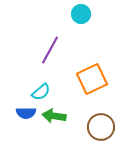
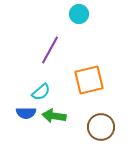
cyan circle: moved 2 px left
orange square: moved 3 px left, 1 px down; rotated 12 degrees clockwise
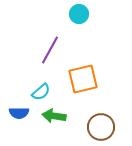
orange square: moved 6 px left, 1 px up
blue semicircle: moved 7 px left
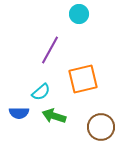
green arrow: rotated 10 degrees clockwise
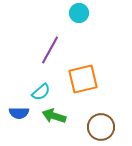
cyan circle: moved 1 px up
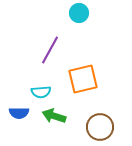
cyan semicircle: rotated 36 degrees clockwise
brown circle: moved 1 px left
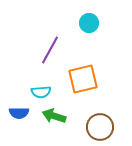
cyan circle: moved 10 px right, 10 px down
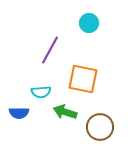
orange square: rotated 24 degrees clockwise
green arrow: moved 11 px right, 4 px up
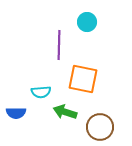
cyan circle: moved 2 px left, 1 px up
purple line: moved 9 px right, 5 px up; rotated 28 degrees counterclockwise
blue semicircle: moved 3 px left
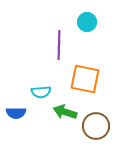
orange square: moved 2 px right
brown circle: moved 4 px left, 1 px up
